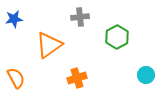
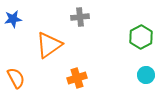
blue star: moved 1 px left
green hexagon: moved 24 px right
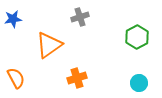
gray cross: rotated 12 degrees counterclockwise
green hexagon: moved 4 px left
cyan circle: moved 7 px left, 8 px down
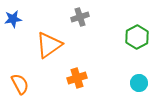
orange semicircle: moved 4 px right, 6 px down
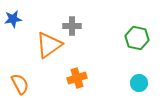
gray cross: moved 8 px left, 9 px down; rotated 18 degrees clockwise
green hexagon: moved 1 px down; rotated 20 degrees counterclockwise
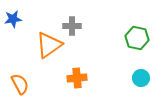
orange cross: rotated 12 degrees clockwise
cyan circle: moved 2 px right, 5 px up
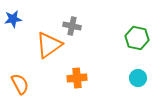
gray cross: rotated 12 degrees clockwise
cyan circle: moved 3 px left
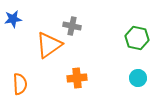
orange semicircle: rotated 25 degrees clockwise
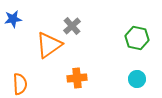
gray cross: rotated 36 degrees clockwise
cyan circle: moved 1 px left, 1 px down
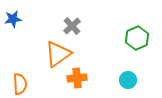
green hexagon: rotated 25 degrees clockwise
orange triangle: moved 9 px right, 9 px down
cyan circle: moved 9 px left, 1 px down
